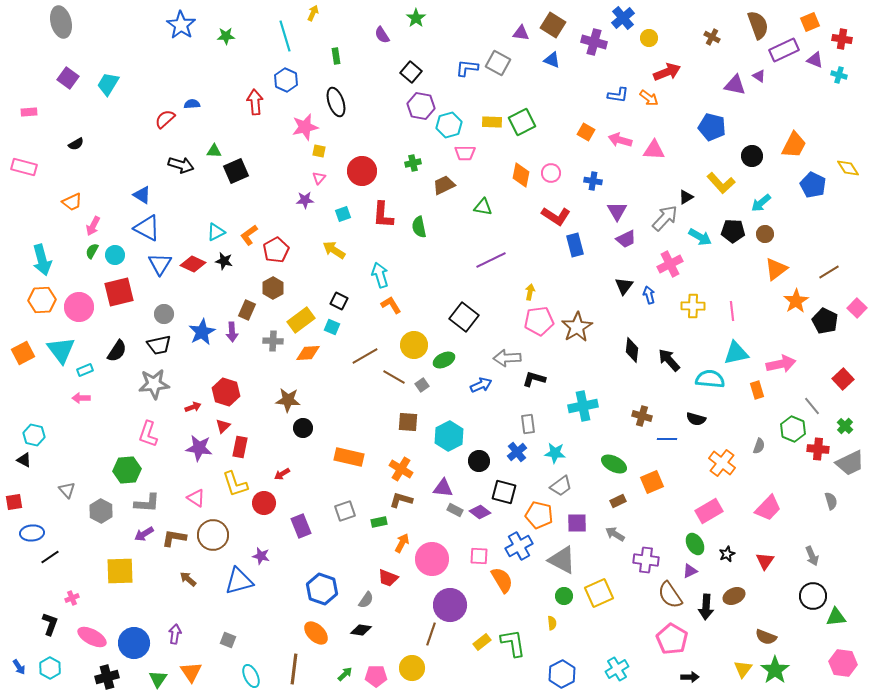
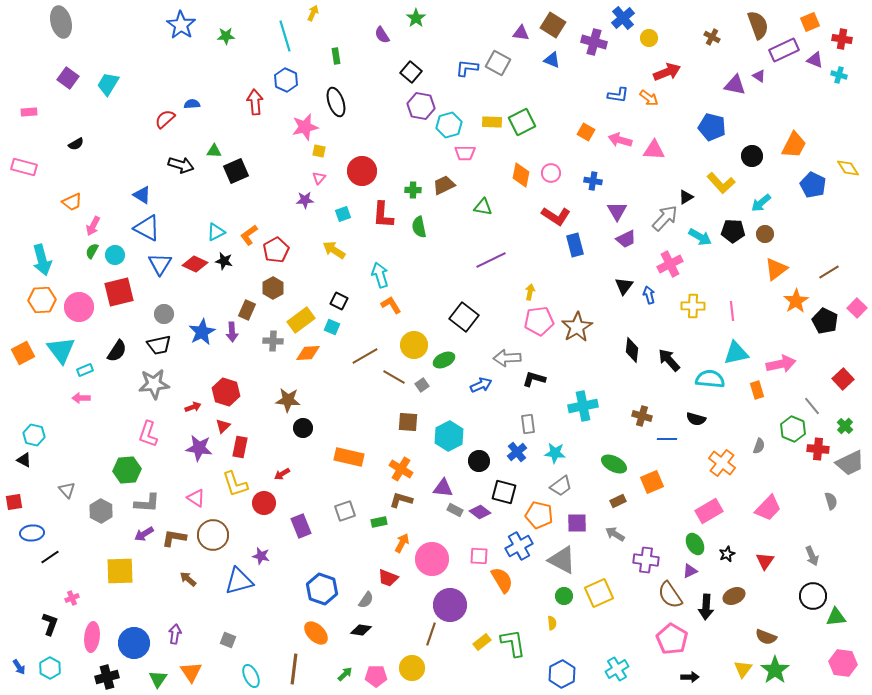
green cross at (413, 163): moved 27 px down; rotated 14 degrees clockwise
red diamond at (193, 264): moved 2 px right
pink ellipse at (92, 637): rotated 68 degrees clockwise
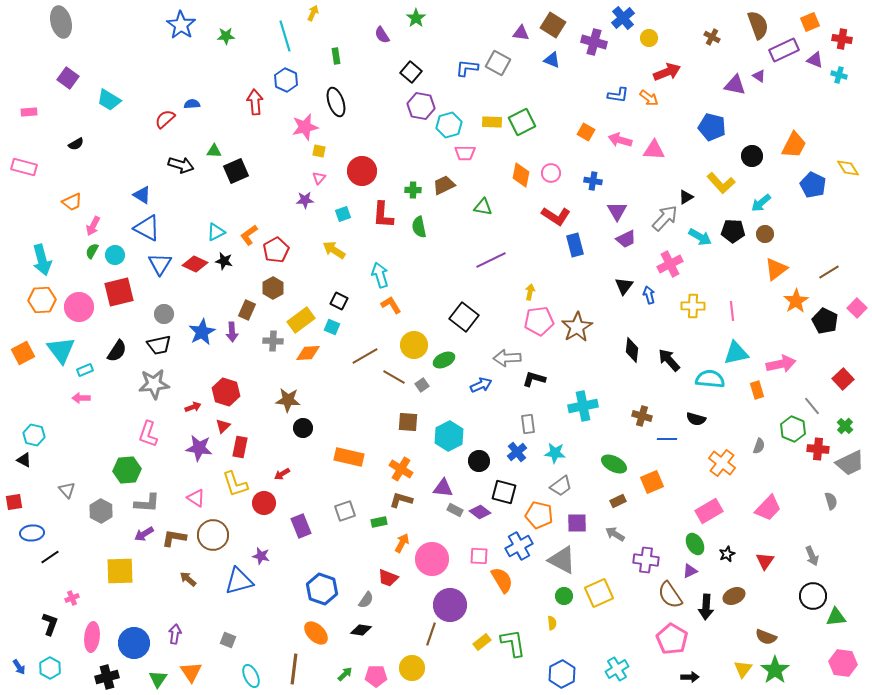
cyan trapezoid at (108, 84): moved 1 px right, 16 px down; rotated 90 degrees counterclockwise
